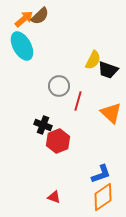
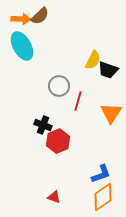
orange arrow: moved 3 px left; rotated 42 degrees clockwise
orange triangle: rotated 20 degrees clockwise
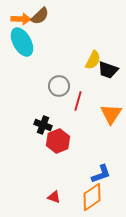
cyan ellipse: moved 4 px up
orange triangle: moved 1 px down
orange diamond: moved 11 px left
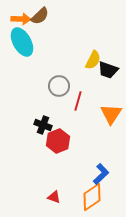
blue L-shape: rotated 25 degrees counterclockwise
